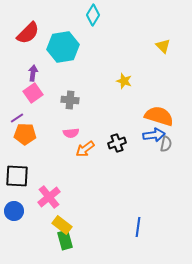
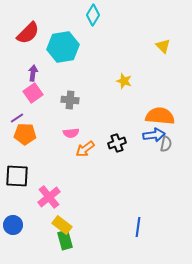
orange semicircle: moved 1 px right; rotated 12 degrees counterclockwise
blue circle: moved 1 px left, 14 px down
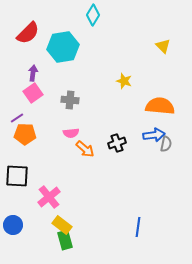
orange semicircle: moved 10 px up
orange arrow: rotated 102 degrees counterclockwise
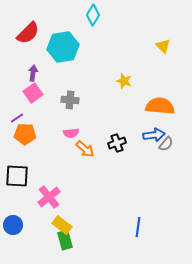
gray semicircle: rotated 28 degrees clockwise
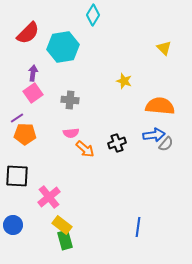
yellow triangle: moved 1 px right, 2 px down
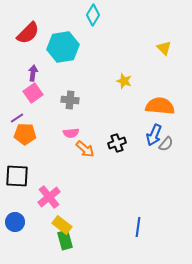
blue arrow: rotated 120 degrees clockwise
blue circle: moved 2 px right, 3 px up
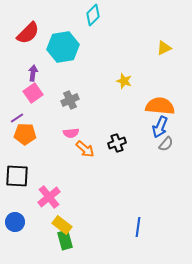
cyan diamond: rotated 15 degrees clockwise
yellow triangle: rotated 49 degrees clockwise
gray cross: rotated 30 degrees counterclockwise
blue arrow: moved 6 px right, 8 px up
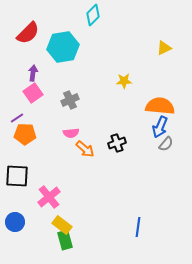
yellow star: rotated 21 degrees counterclockwise
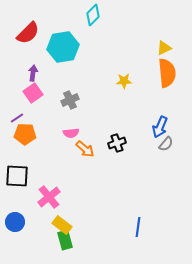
orange semicircle: moved 7 px right, 33 px up; rotated 80 degrees clockwise
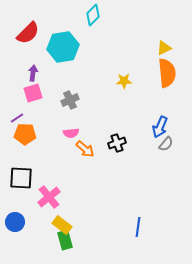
pink square: rotated 18 degrees clockwise
black square: moved 4 px right, 2 px down
